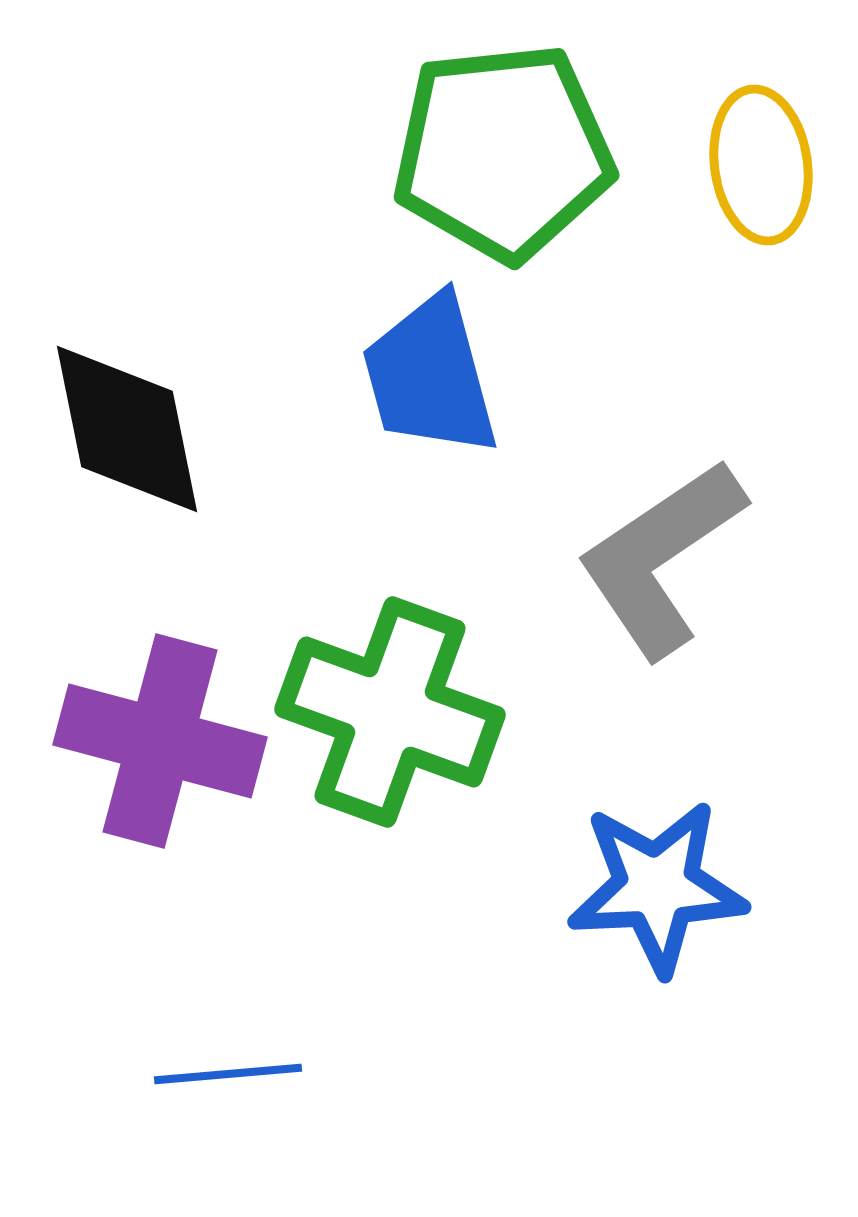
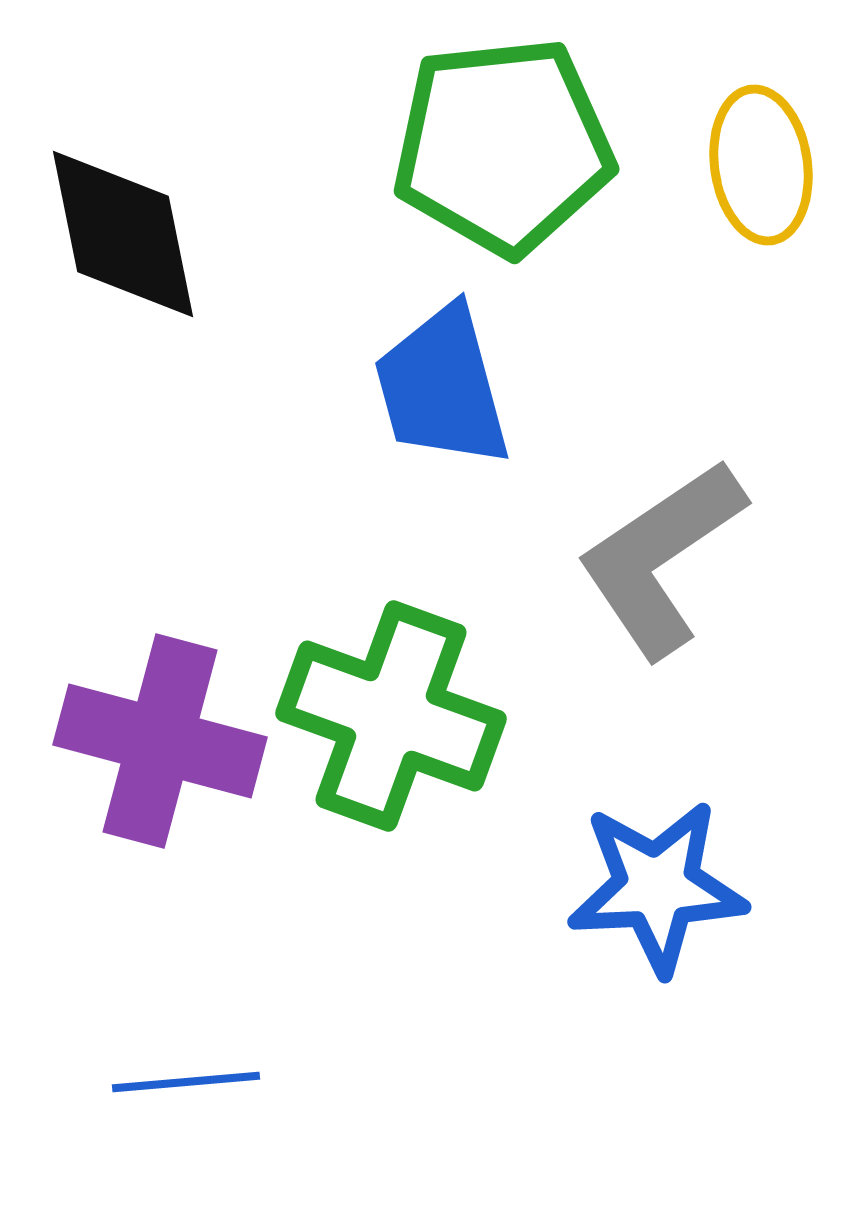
green pentagon: moved 6 px up
blue trapezoid: moved 12 px right, 11 px down
black diamond: moved 4 px left, 195 px up
green cross: moved 1 px right, 4 px down
blue line: moved 42 px left, 8 px down
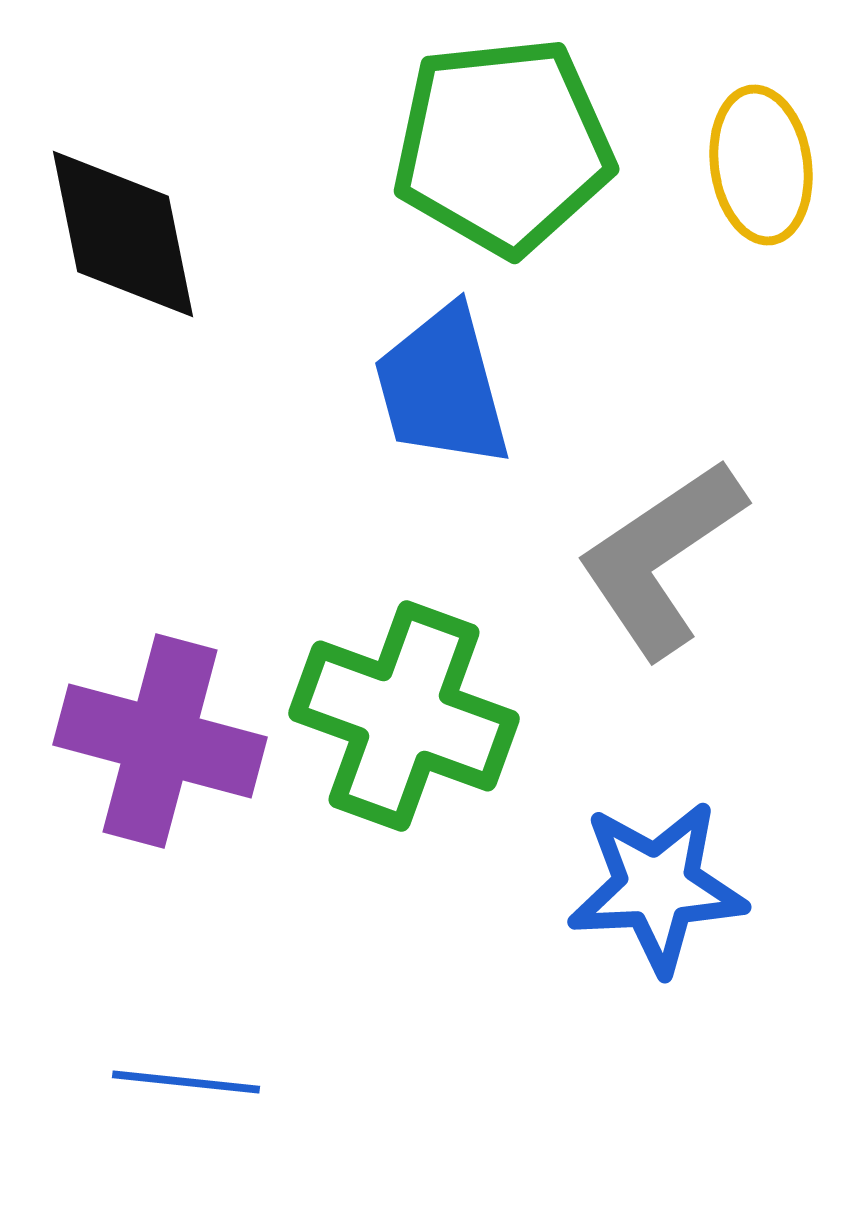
green cross: moved 13 px right
blue line: rotated 11 degrees clockwise
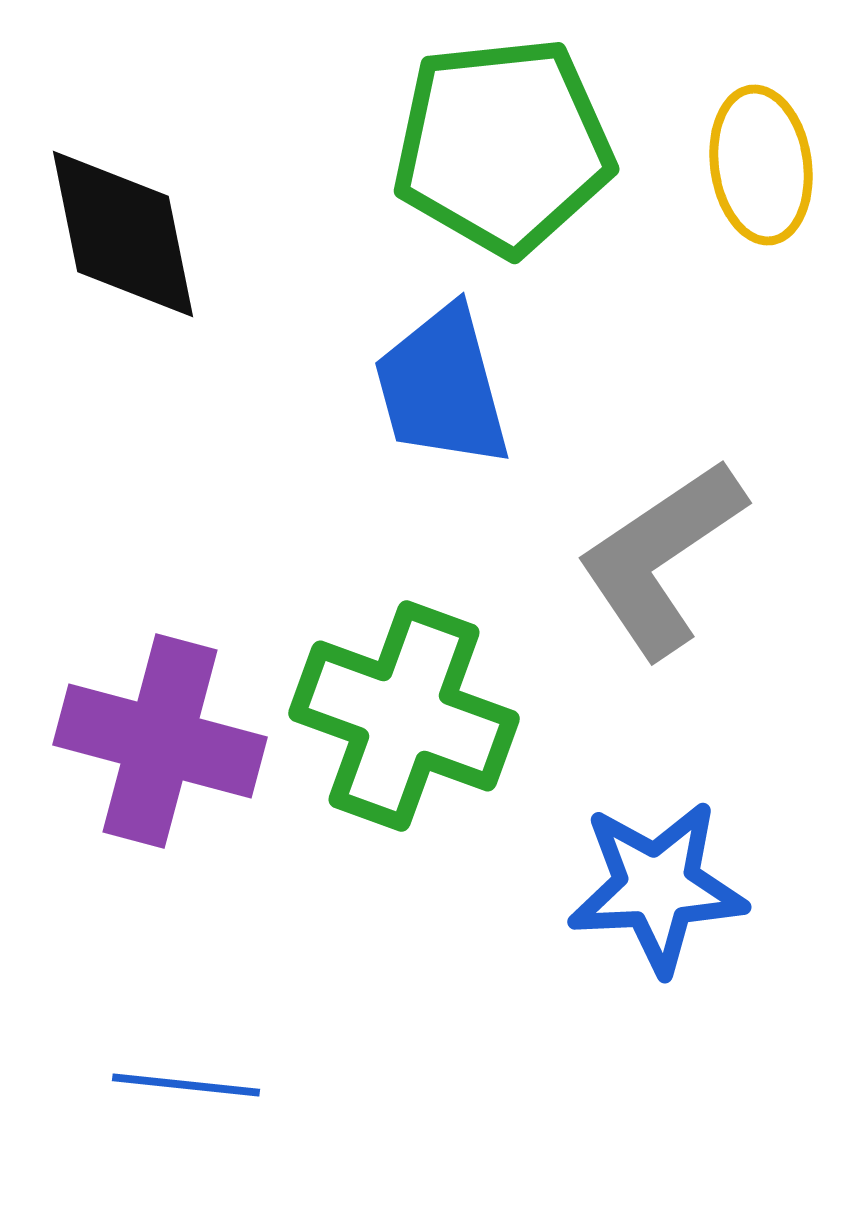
blue line: moved 3 px down
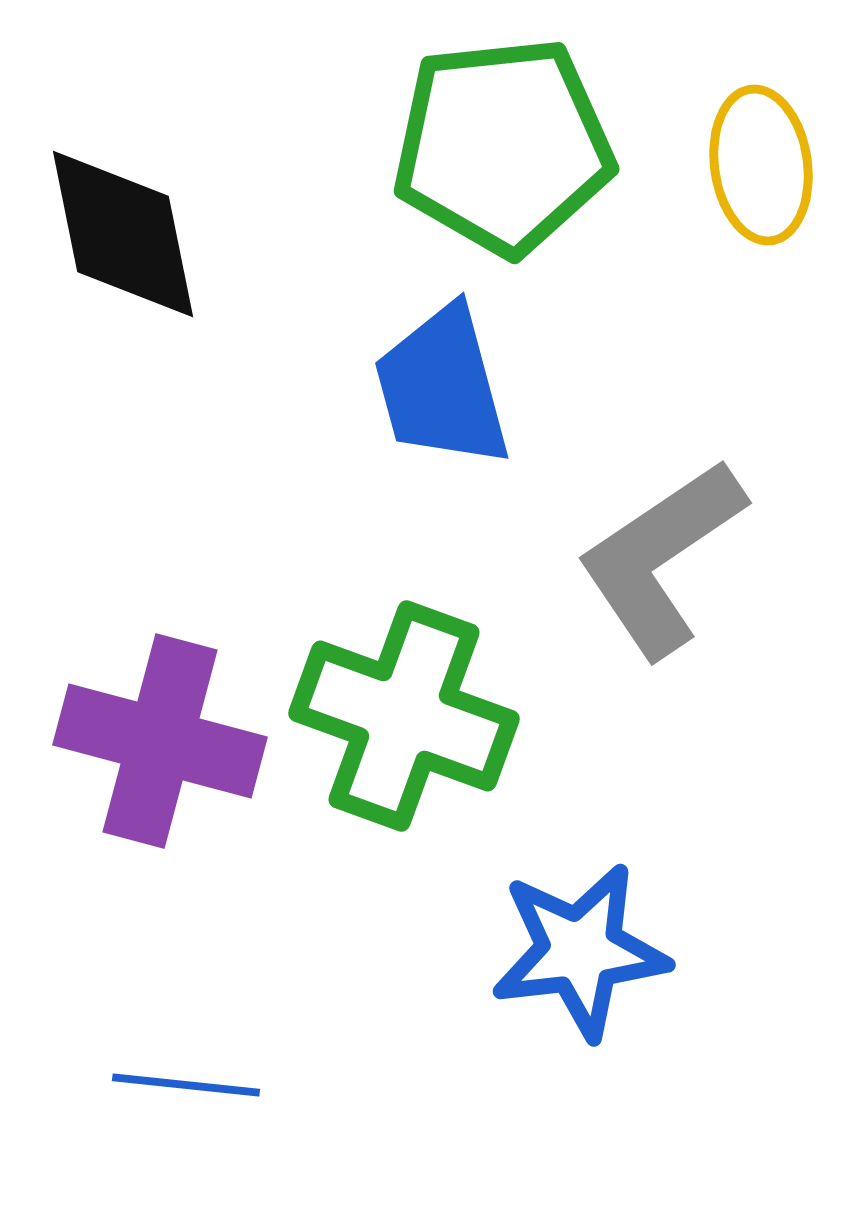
blue star: moved 77 px left, 64 px down; rotated 4 degrees counterclockwise
